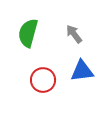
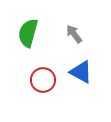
blue triangle: moved 1 px left, 1 px down; rotated 35 degrees clockwise
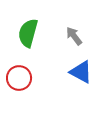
gray arrow: moved 2 px down
red circle: moved 24 px left, 2 px up
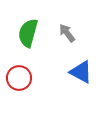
gray arrow: moved 7 px left, 3 px up
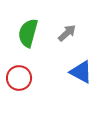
gray arrow: rotated 84 degrees clockwise
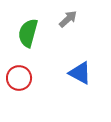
gray arrow: moved 1 px right, 14 px up
blue triangle: moved 1 px left, 1 px down
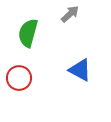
gray arrow: moved 2 px right, 5 px up
blue triangle: moved 3 px up
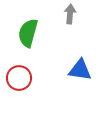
gray arrow: rotated 42 degrees counterclockwise
blue triangle: rotated 20 degrees counterclockwise
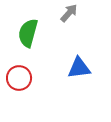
gray arrow: moved 1 px left, 1 px up; rotated 36 degrees clockwise
blue triangle: moved 1 px left, 2 px up; rotated 15 degrees counterclockwise
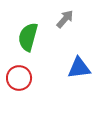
gray arrow: moved 4 px left, 6 px down
green semicircle: moved 4 px down
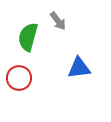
gray arrow: moved 7 px left, 2 px down; rotated 102 degrees clockwise
